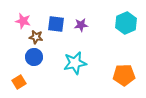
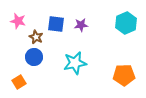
pink star: moved 5 px left
brown star: rotated 16 degrees clockwise
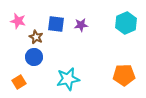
cyan star: moved 7 px left, 16 px down
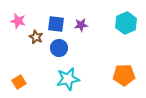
blue circle: moved 25 px right, 9 px up
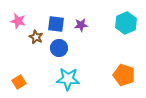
orange pentagon: rotated 20 degrees clockwise
cyan star: rotated 15 degrees clockwise
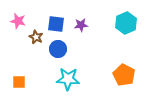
blue circle: moved 1 px left, 1 px down
orange pentagon: rotated 10 degrees clockwise
orange square: rotated 32 degrees clockwise
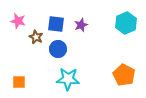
purple star: rotated 16 degrees counterclockwise
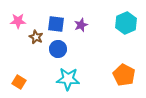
pink star: rotated 14 degrees counterclockwise
orange square: rotated 32 degrees clockwise
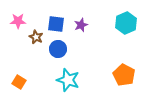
cyan star: moved 1 px down; rotated 15 degrees clockwise
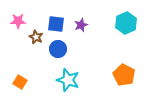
orange square: moved 1 px right
